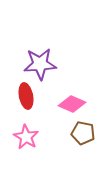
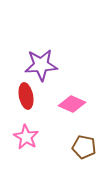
purple star: moved 1 px right, 1 px down
brown pentagon: moved 1 px right, 14 px down
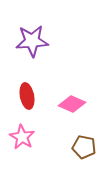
purple star: moved 9 px left, 24 px up
red ellipse: moved 1 px right
pink star: moved 4 px left
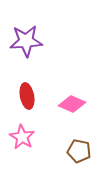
purple star: moved 6 px left
brown pentagon: moved 5 px left, 4 px down
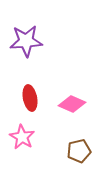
red ellipse: moved 3 px right, 2 px down
brown pentagon: rotated 25 degrees counterclockwise
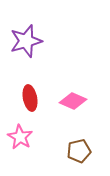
purple star: rotated 12 degrees counterclockwise
pink diamond: moved 1 px right, 3 px up
pink star: moved 2 px left
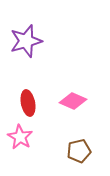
red ellipse: moved 2 px left, 5 px down
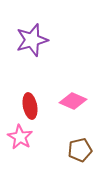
purple star: moved 6 px right, 1 px up
red ellipse: moved 2 px right, 3 px down
brown pentagon: moved 1 px right, 1 px up
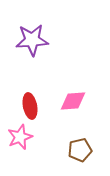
purple star: rotated 12 degrees clockwise
pink diamond: rotated 28 degrees counterclockwise
pink star: rotated 20 degrees clockwise
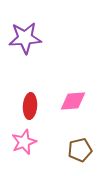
purple star: moved 7 px left, 2 px up
red ellipse: rotated 15 degrees clockwise
pink star: moved 4 px right, 5 px down
